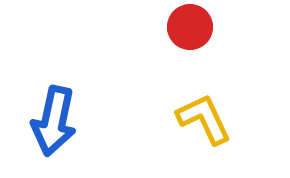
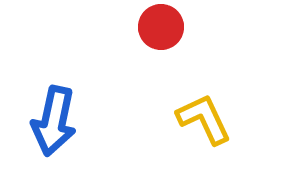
red circle: moved 29 px left
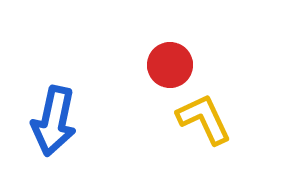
red circle: moved 9 px right, 38 px down
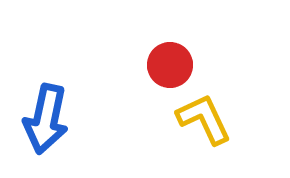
blue arrow: moved 8 px left, 2 px up
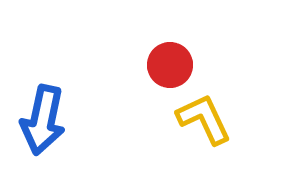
blue arrow: moved 3 px left, 1 px down
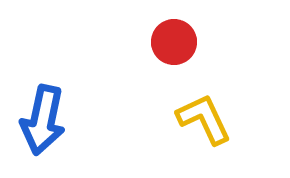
red circle: moved 4 px right, 23 px up
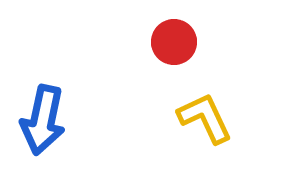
yellow L-shape: moved 1 px right, 1 px up
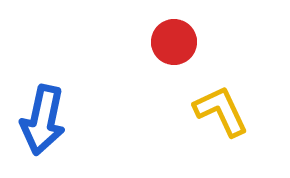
yellow L-shape: moved 16 px right, 7 px up
